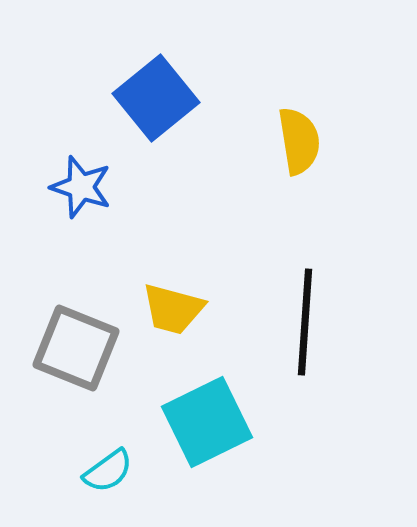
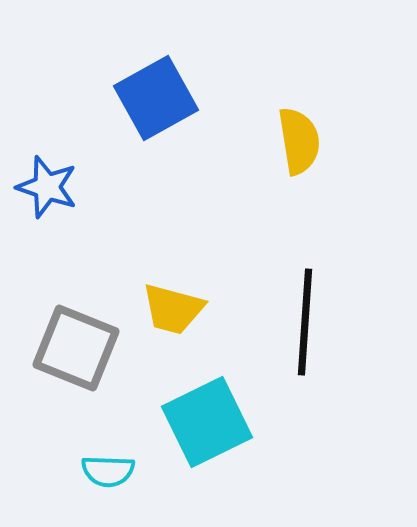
blue square: rotated 10 degrees clockwise
blue star: moved 34 px left
cyan semicircle: rotated 38 degrees clockwise
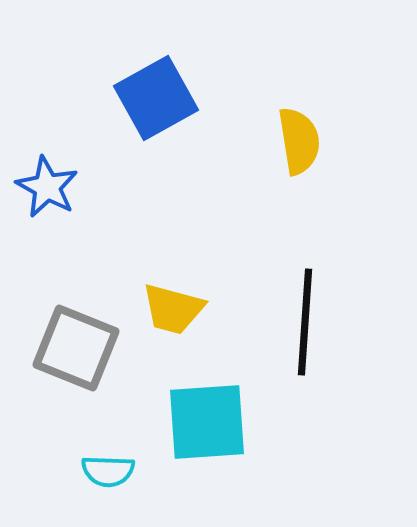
blue star: rotated 10 degrees clockwise
cyan square: rotated 22 degrees clockwise
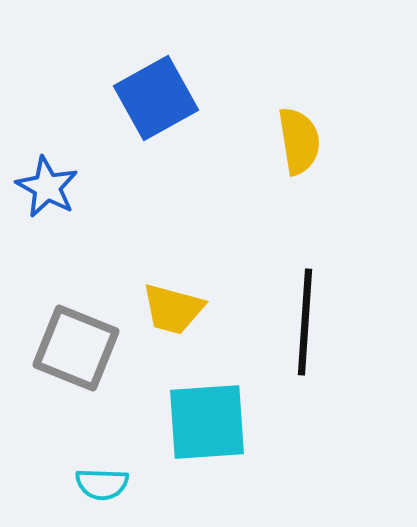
cyan semicircle: moved 6 px left, 13 px down
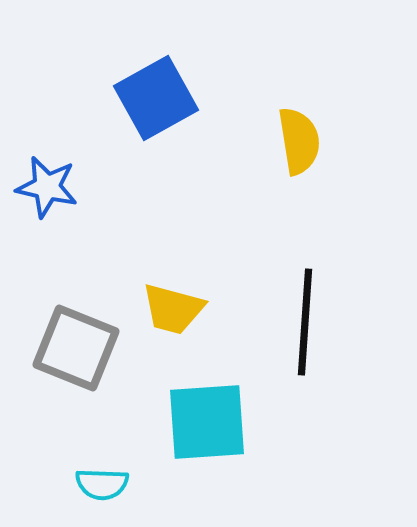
blue star: rotated 16 degrees counterclockwise
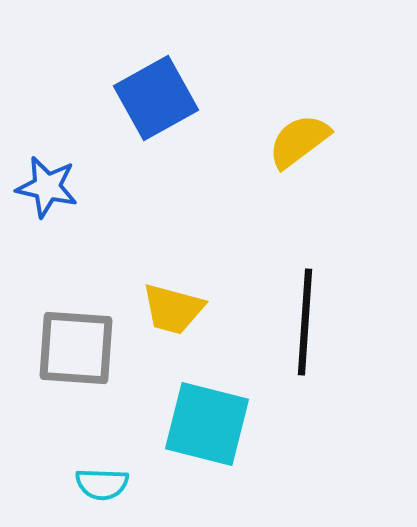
yellow semicircle: rotated 118 degrees counterclockwise
gray square: rotated 18 degrees counterclockwise
cyan square: moved 2 px down; rotated 18 degrees clockwise
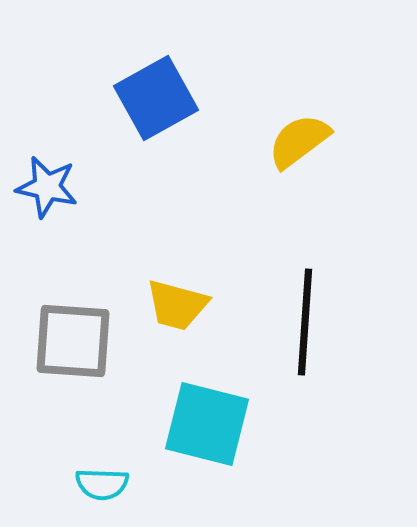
yellow trapezoid: moved 4 px right, 4 px up
gray square: moved 3 px left, 7 px up
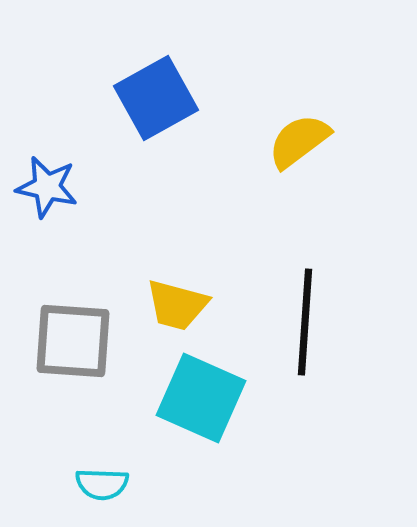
cyan square: moved 6 px left, 26 px up; rotated 10 degrees clockwise
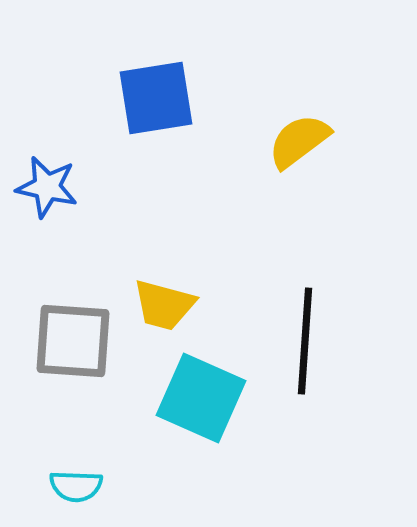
blue square: rotated 20 degrees clockwise
yellow trapezoid: moved 13 px left
black line: moved 19 px down
cyan semicircle: moved 26 px left, 2 px down
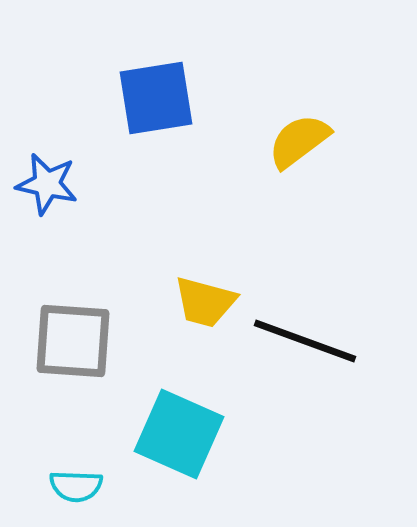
blue star: moved 3 px up
yellow trapezoid: moved 41 px right, 3 px up
black line: rotated 74 degrees counterclockwise
cyan square: moved 22 px left, 36 px down
